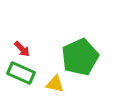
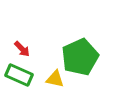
green rectangle: moved 2 px left, 2 px down
yellow triangle: moved 5 px up
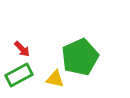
green rectangle: rotated 52 degrees counterclockwise
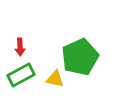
red arrow: moved 2 px left, 2 px up; rotated 42 degrees clockwise
green rectangle: moved 2 px right
